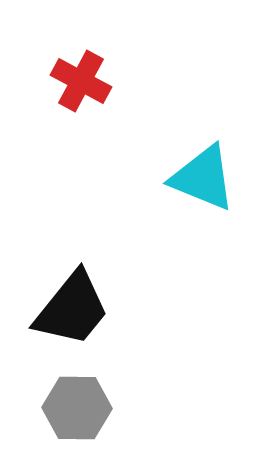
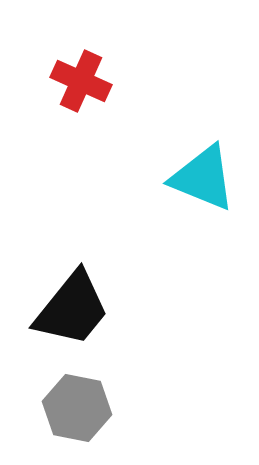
red cross: rotated 4 degrees counterclockwise
gray hexagon: rotated 10 degrees clockwise
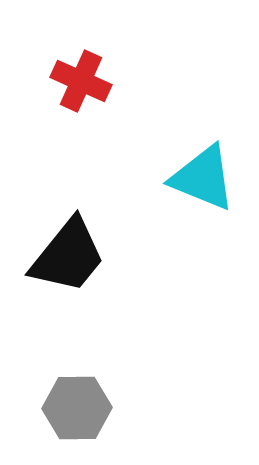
black trapezoid: moved 4 px left, 53 px up
gray hexagon: rotated 12 degrees counterclockwise
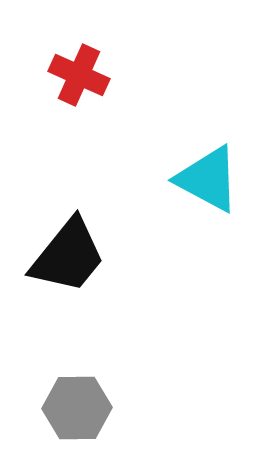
red cross: moved 2 px left, 6 px up
cyan triangle: moved 5 px right, 1 px down; rotated 6 degrees clockwise
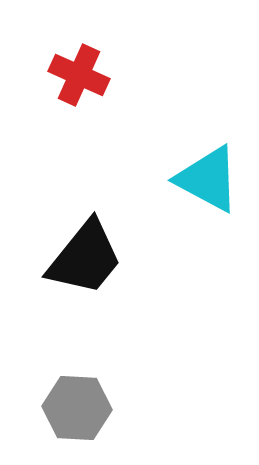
black trapezoid: moved 17 px right, 2 px down
gray hexagon: rotated 4 degrees clockwise
